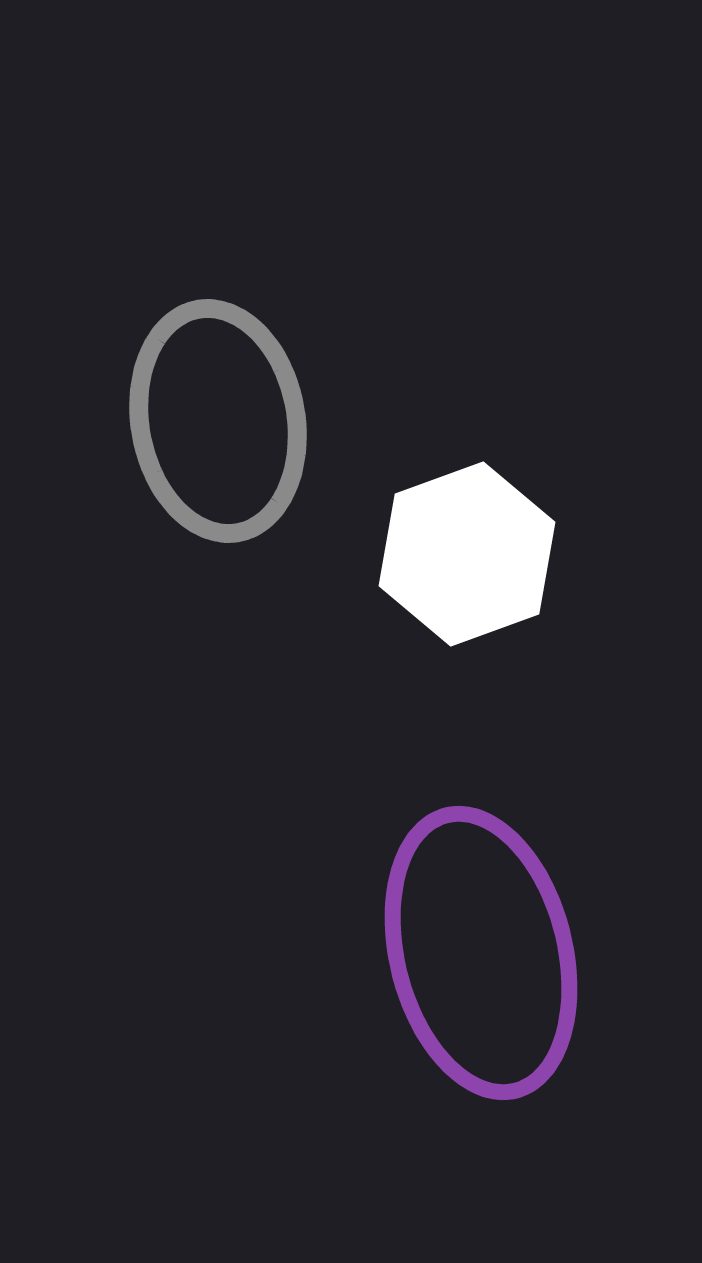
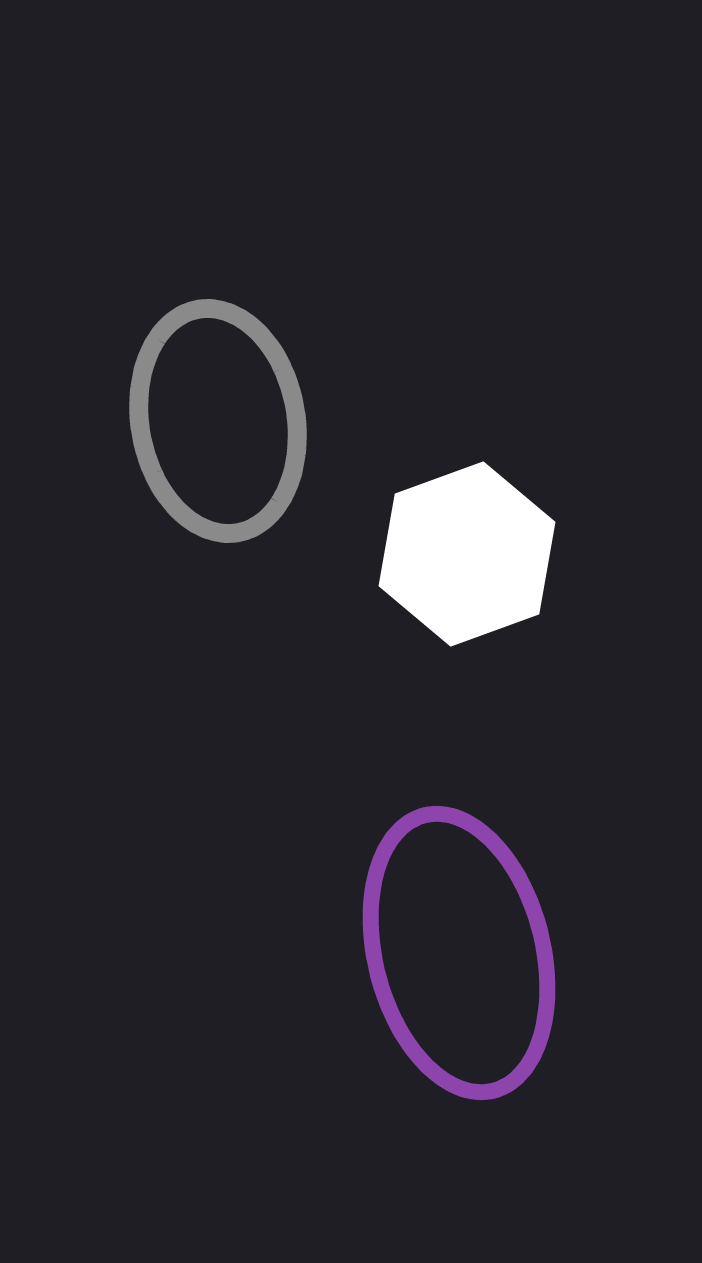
purple ellipse: moved 22 px left
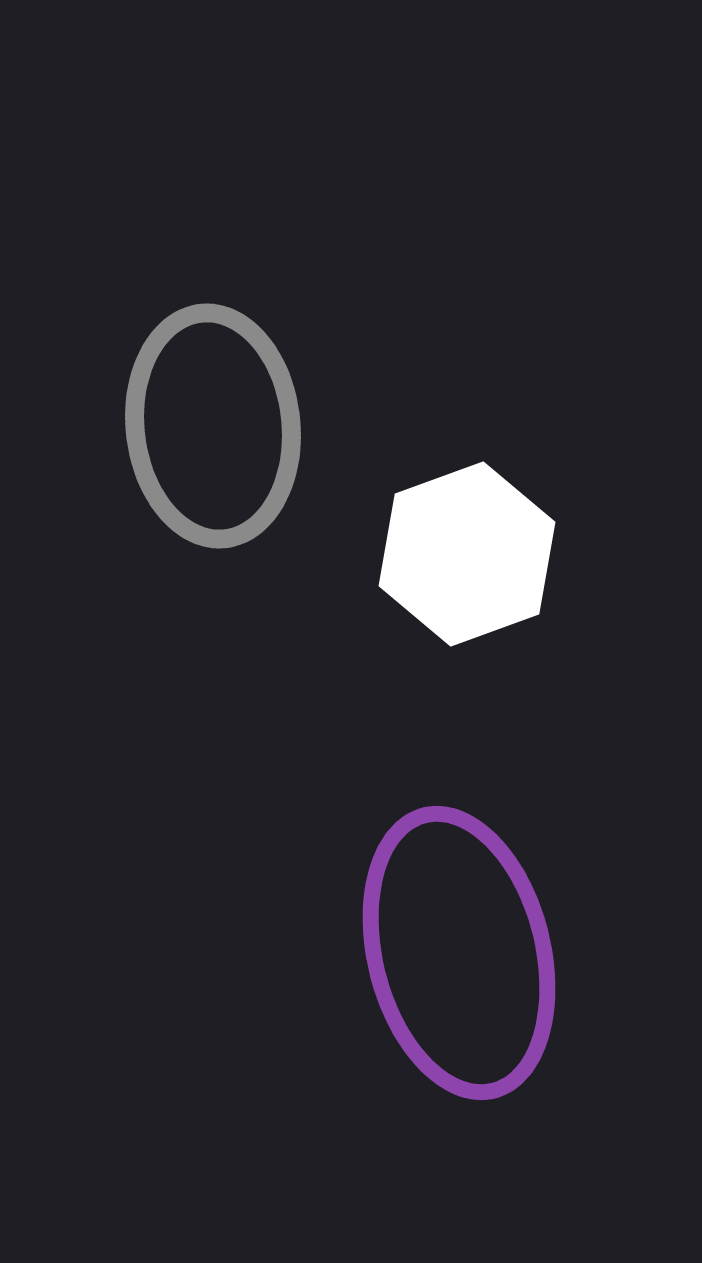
gray ellipse: moved 5 px left, 5 px down; rotated 4 degrees clockwise
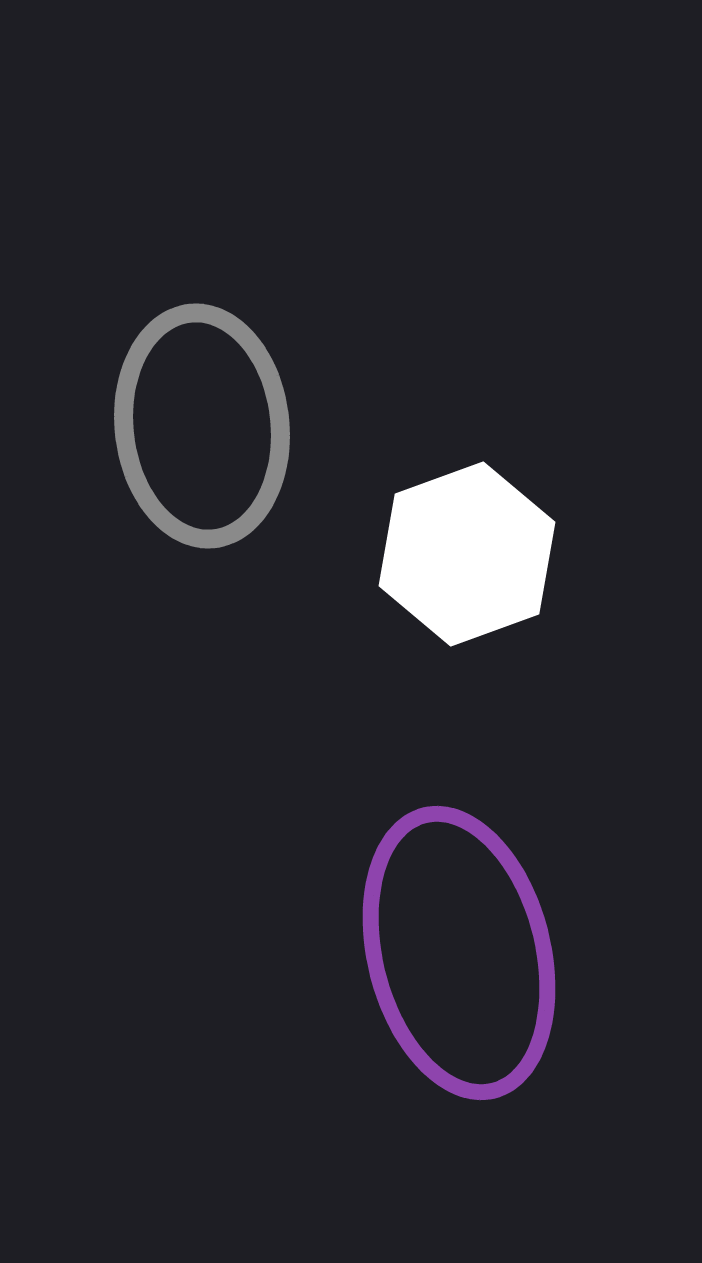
gray ellipse: moved 11 px left
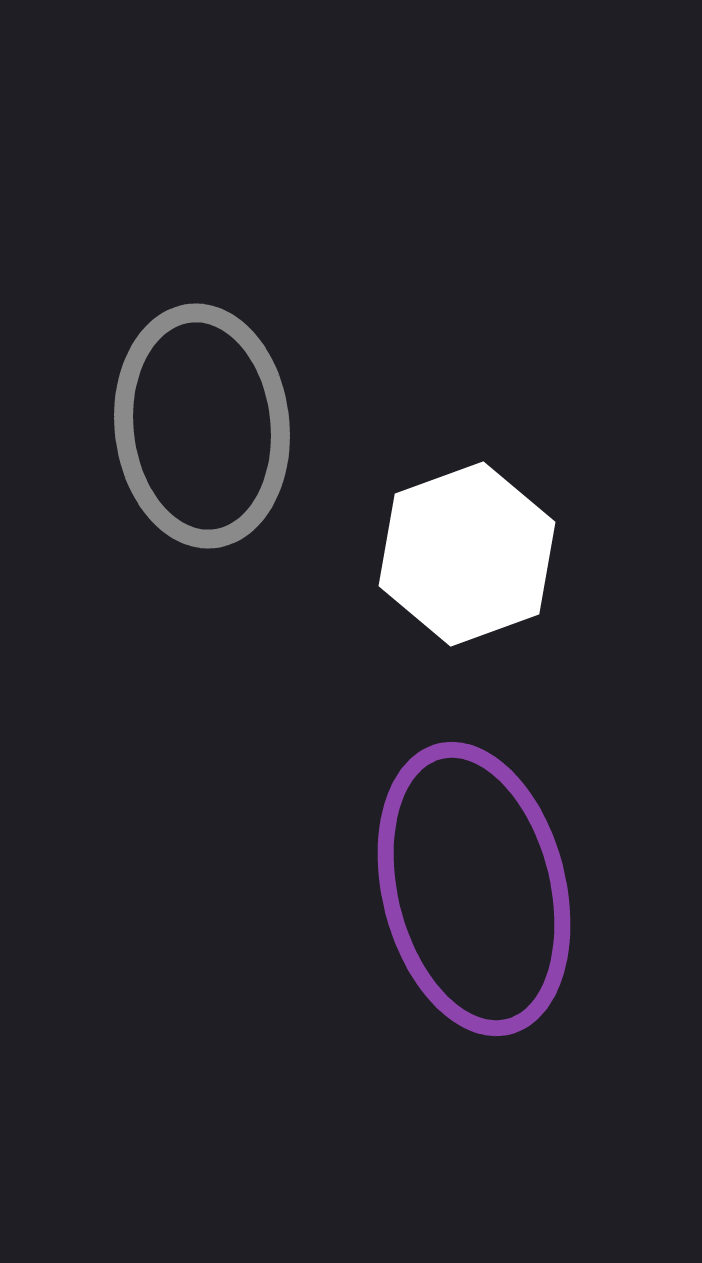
purple ellipse: moved 15 px right, 64 px up
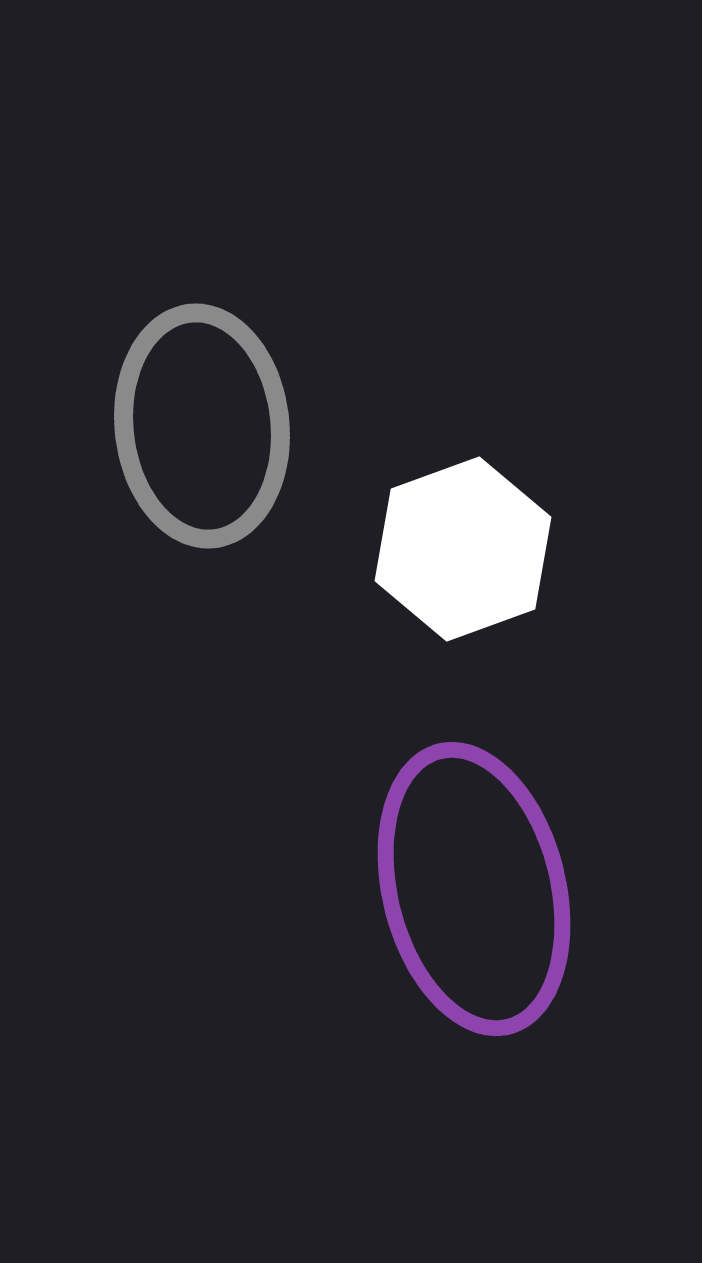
white hexagon: moved 4 px left, 5 px up
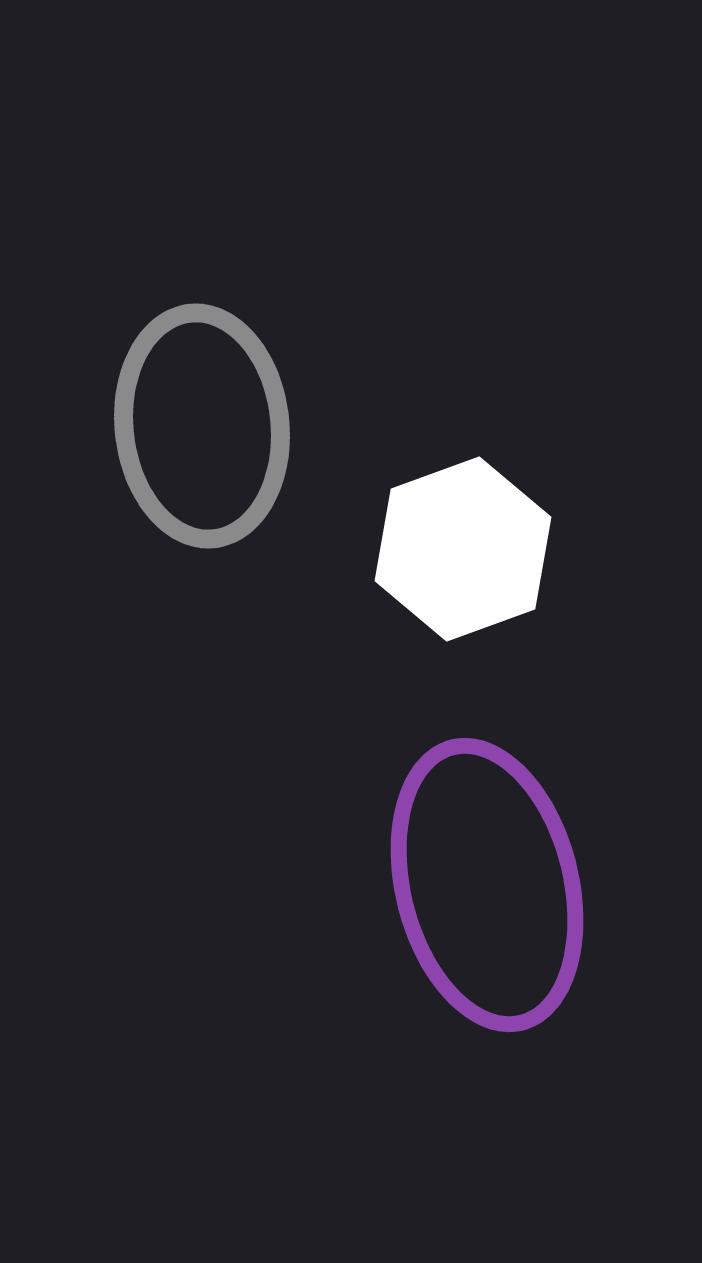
purple ellipse: moved 13 px right, 4 px up
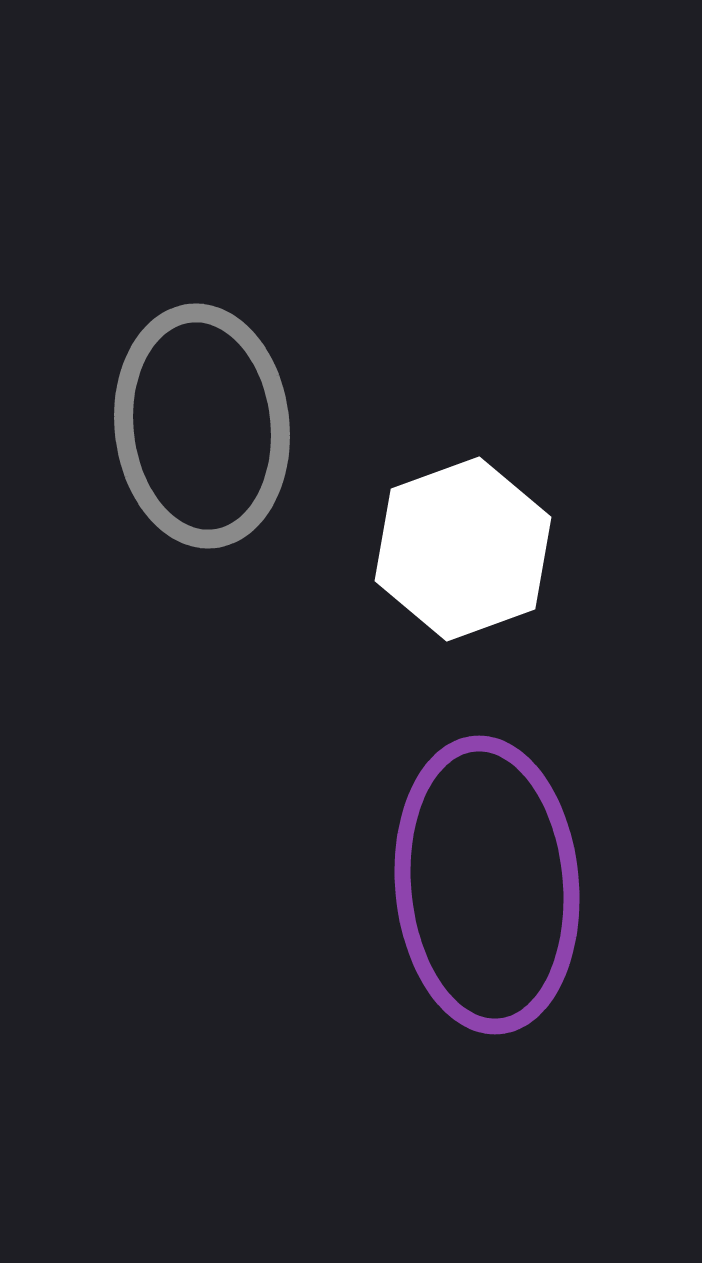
purple ellipse: rotated 9 degrees clockwise
